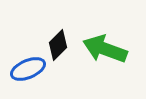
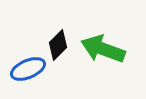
green arrow: moved 2 px left
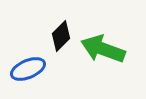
black diamond: moved 3 px right, 9 px up
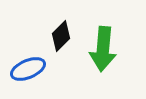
green arrow: rotated 105 degrees counterclockwise
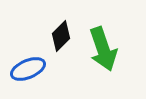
green arrow: rotated 24 degrees counterclockwise
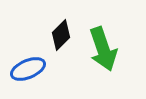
black diamond: moved 1 px up
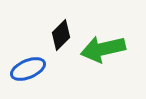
green arrow: rotated 96 degrees clockwise
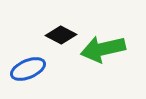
black diamond: rotated 72 degrees clockwise
